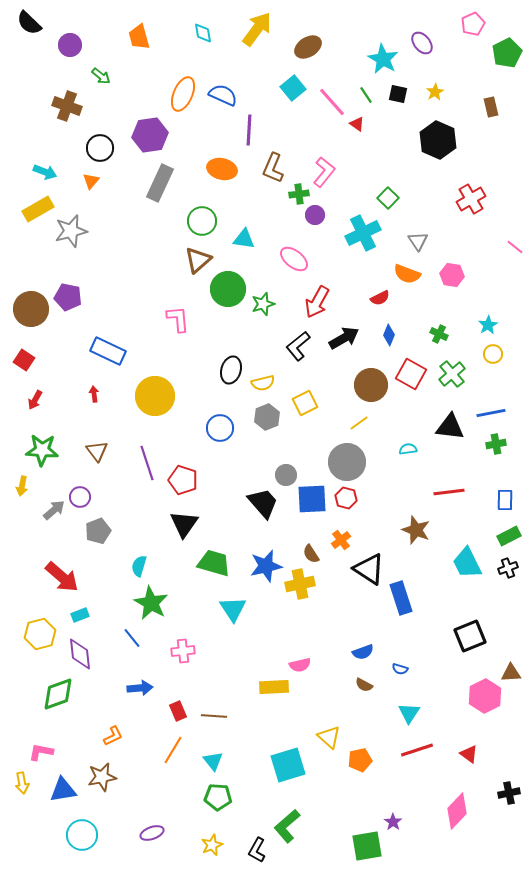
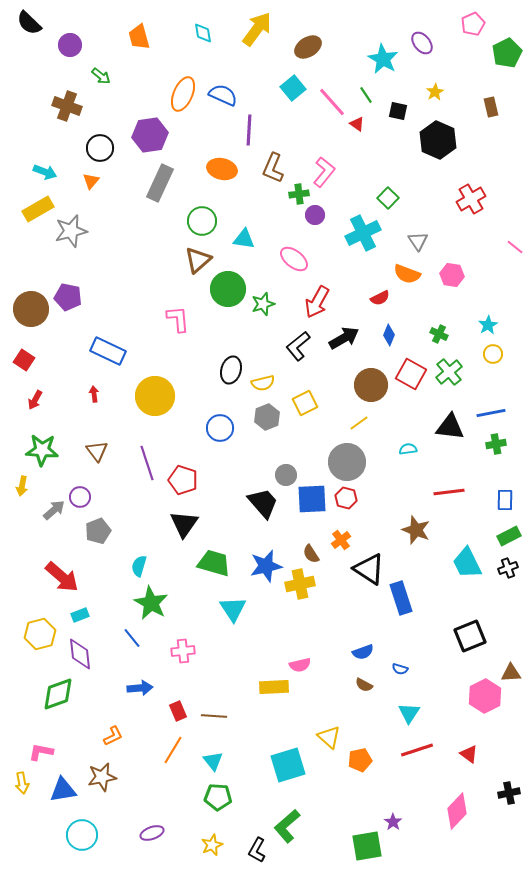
black square at (398, 94): moved 17 px down
green cross at (452, 374): moved 3 px left, 2 px up
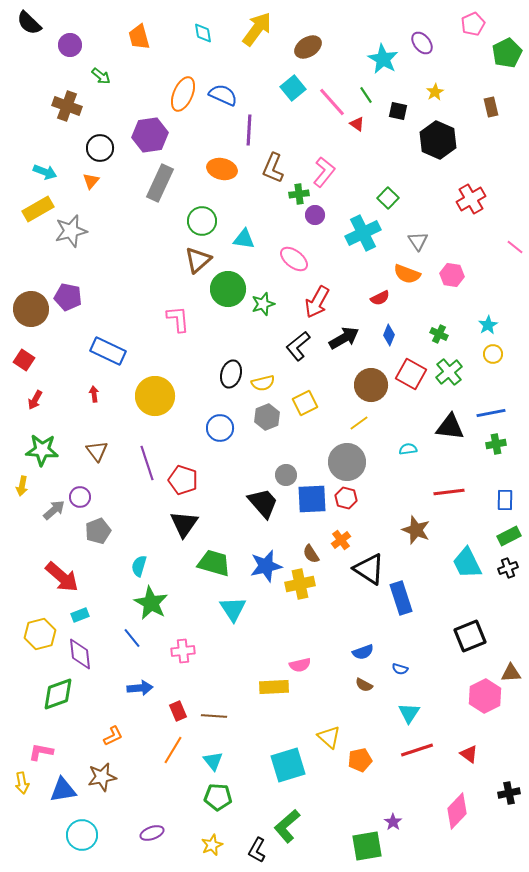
black ellipse at (231, 370): moved 4 px down
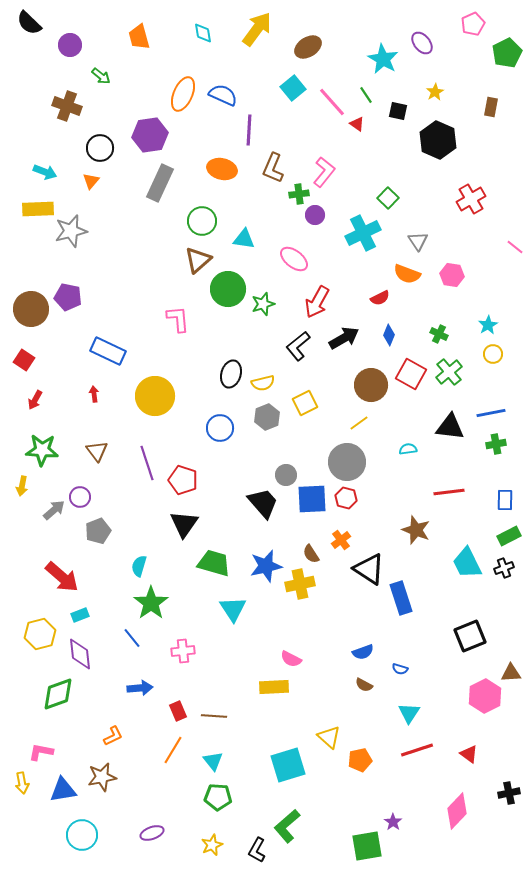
brown rectangle at (491, 107): rotated 24 degrees clockwise
yellow rectangle at (38, 209): rotated 28 degrees clockwise
black cross at (508, 568): moved 4 px left
green star at (151, 603): rotated 8 degrees clockwise
pink semicircle at (300, 665): moved 9 px left, 6 px up; rotated 40 degrees clockwise
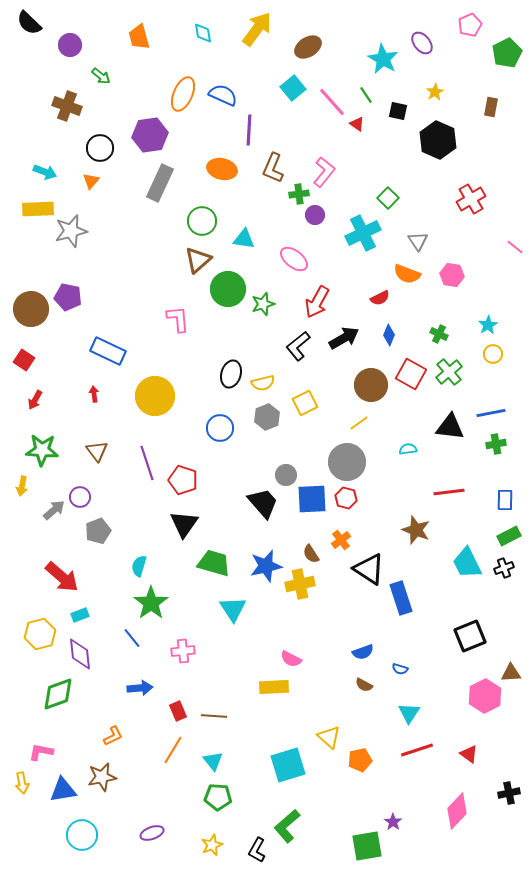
pink pentagon at (473, 24): moved 3 px left, 1 px down
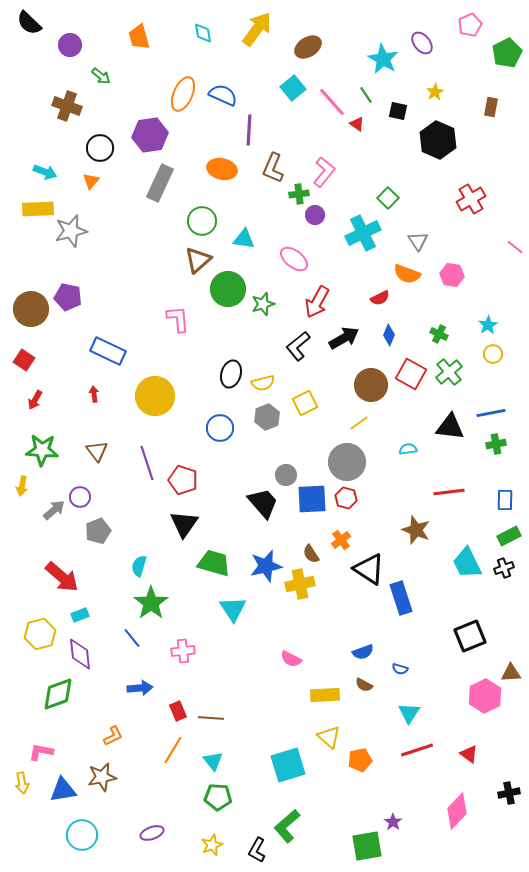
yellow rectangle at (274, 687): moved 51 px right, 8 px down
brown line at (214, 716): moved 3 px left, 2 px down
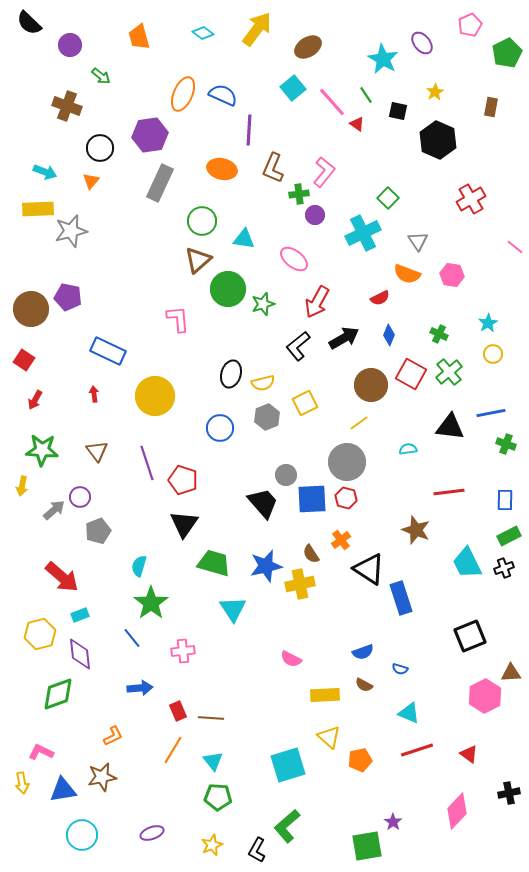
cyan diamond at (203, 33): rotated 45 degrees counterclockwise
cyan star at (488, 325): moved 2 px up
green cross at (496, 444): moved 10 px right; rotated 30 degrees clockwise
cyan triangle at (409, 713): rotated 40 degrees counterclockwise
pink L-shape at (41, 752): rotated 15 degrees clockwise
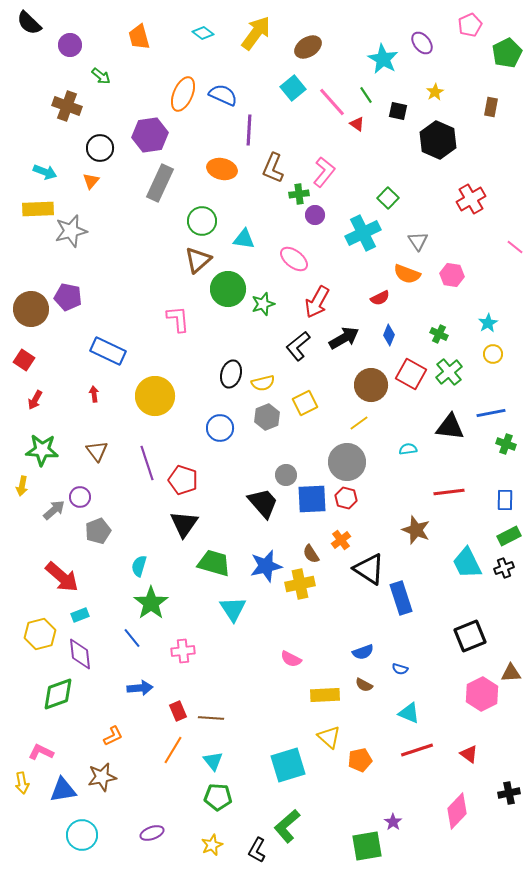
yellow arrow at (257, 29): moved 1 px left, 4 px down
pink hexagon at (485, 696): moved 3 px left, 2 px up
